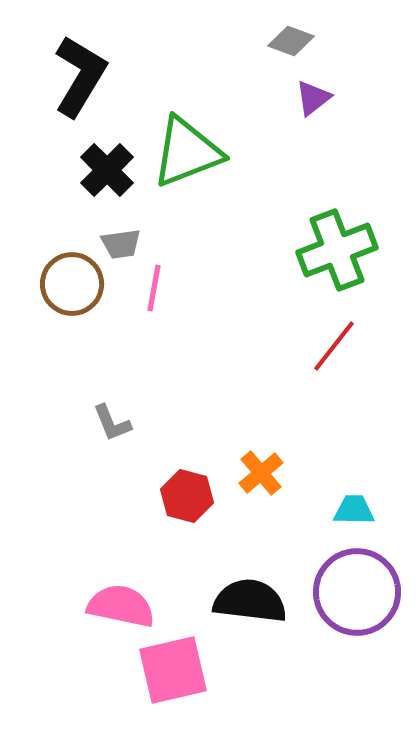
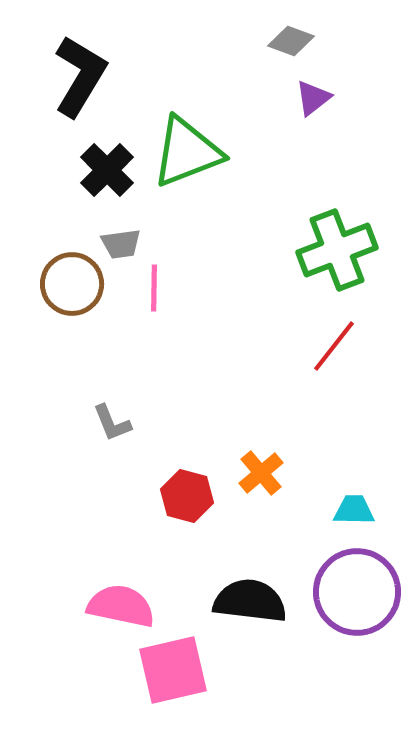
pink line: rotated 9 degrees counterclockwise
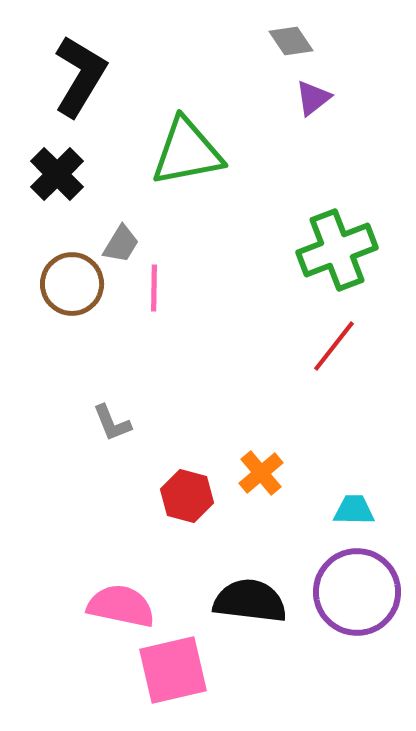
gray diamond: rotated 36 degrees clockwise
green triangle: rotated 10 degrees clockwise
black cross: moved 50 px left, 4 px down
gray trapezoid: rotated 51 degrees counterclockwise
